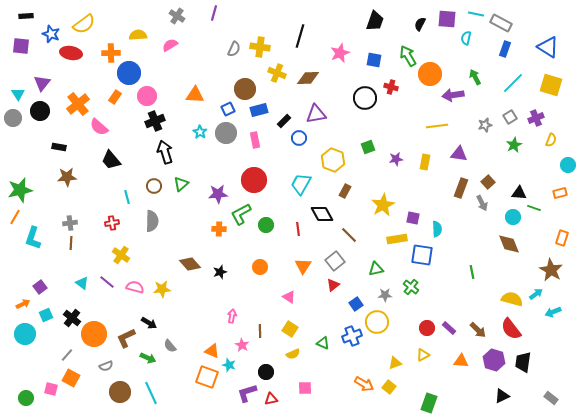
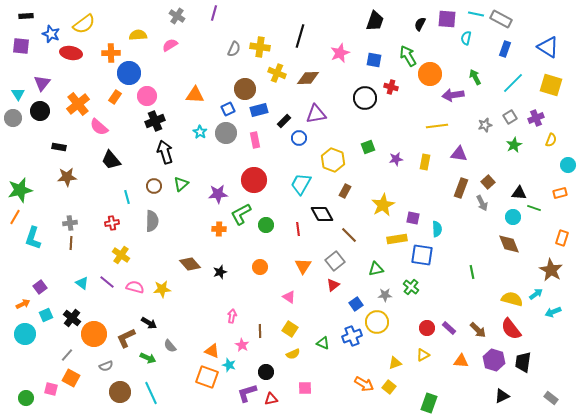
gray rectangle at (501, 23): moved 4 px up
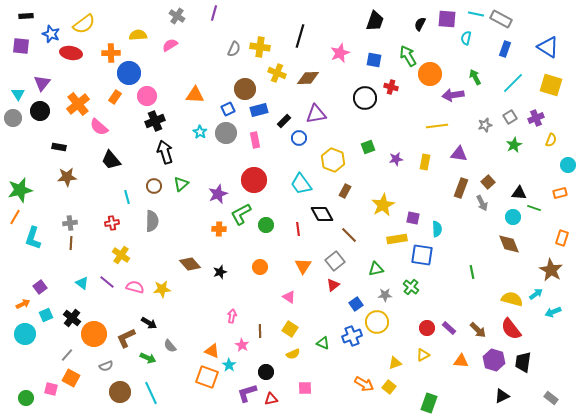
cyan trapezoid at (301, 184): rotated 65 degrees counterclockwise
purple star at (218, 194): rotated 18 degrees counterclockwise
cyan star at (229, 365): rotated 16 degrees clockwise
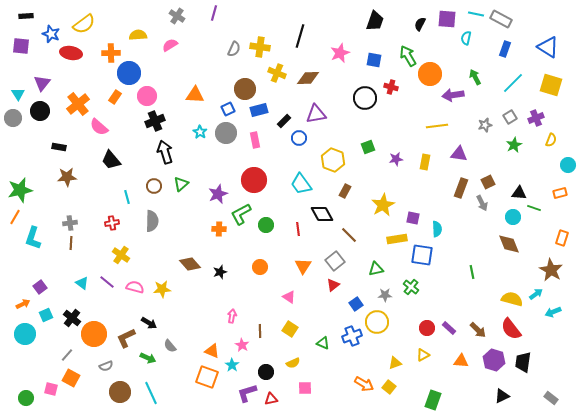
brown square at (488, 182): rotated 16 degrees clockwise
yellow semicircle at (293, 354): moved 9 px down
cyan star at (229, 365): moved 3 px right
green rectangle at (429, 403): moved 4 px right, 3 px up
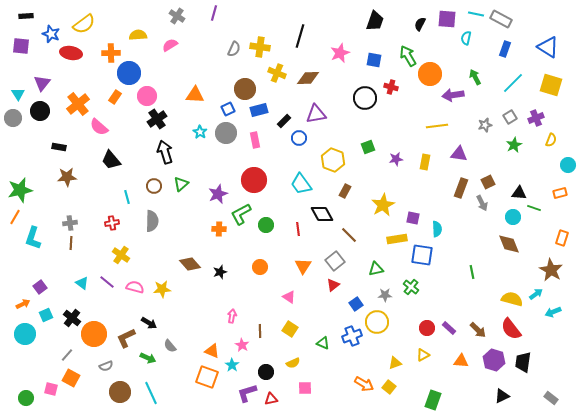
black cross at (155, 121): moved 2 px right, 2 px up; rotated 12 degrees counterclockwise
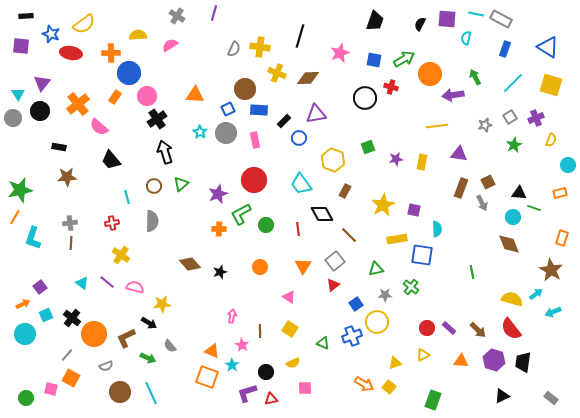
green arrow at (408, 56): moved 4 px left, 3 px down; rotated 90 degrees clockwise
blue rectangle at (259, 110): rotated 18 degrees clockwise
yellow rectangle at (425, 162): moved 3 px left
purple square at (413, 218): moved 1 px right, 8 px up
yellow star at (162, 289): moved 15 px down
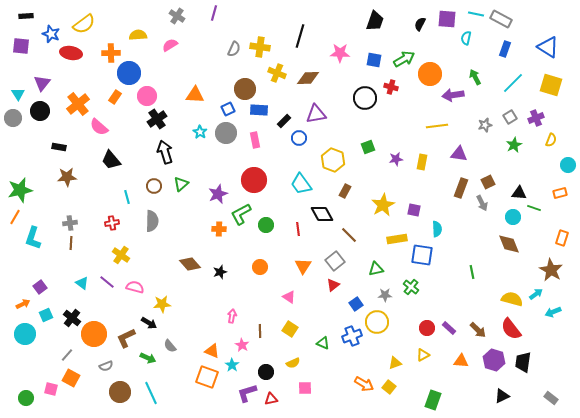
pink star at (340, 53): rotated 24 degrees clockwise
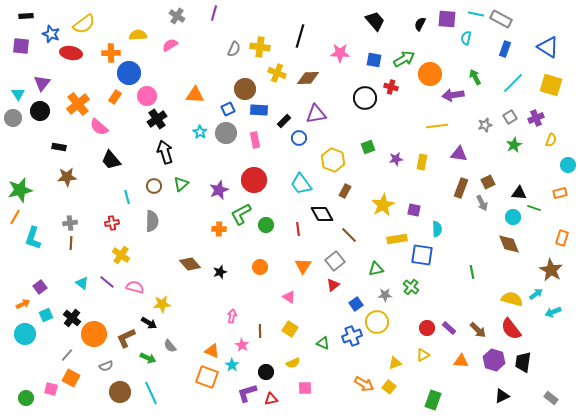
black trapezoid at (375, 21): rotated 60 degrees counterclockwise
purple star at (218, 194): moved 1 px right, 4 px up
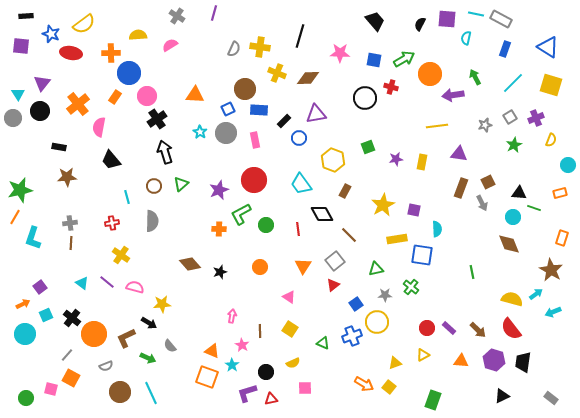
pink semicircle at (99, 127): rotated 60 degrees clockwise
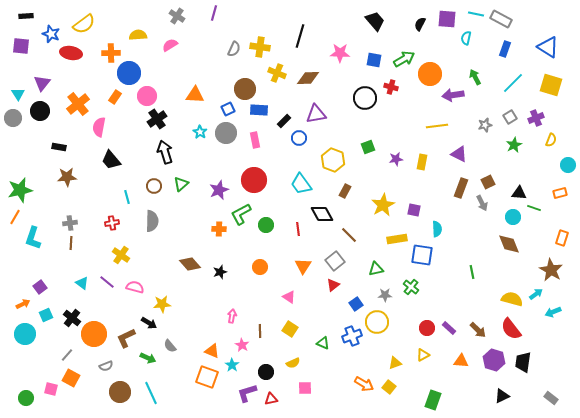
purple triangle at (459, 154): rotated 18 degrees clockwise
